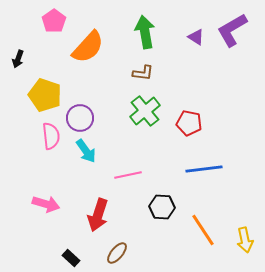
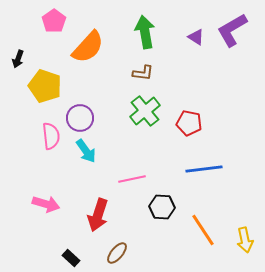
yellow pentagon: moved 9 px up
pink line: moved 4 px right, 4 px down
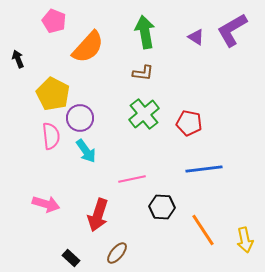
pink pentagon: rotated 15 degrees counterclockwise
black arrow: rotated 138 degrees clockwise
yellow pentagon: moved 8 px right, 8 px down; rotated 8 degrees clockwise
green cross: moved 1 px left, 3 px down
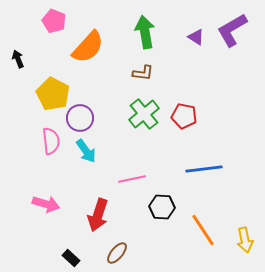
red pentagon: moved 5 px left, 7 px up
pink semicircle: moved 5 px down
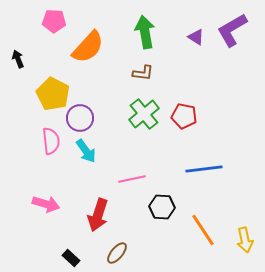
pink pentagon: rotated 20 degrees counterclockwise
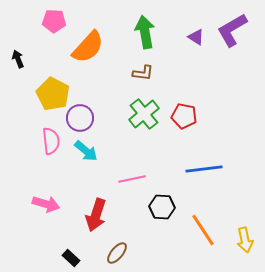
cyan arrow: rotated 15 degrees counterclockwise
red arrow: moved 2 px left
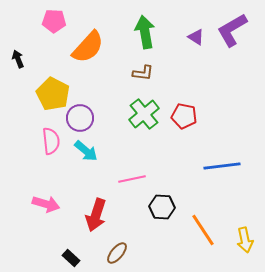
blue line: moved 18 px right, 3 px up
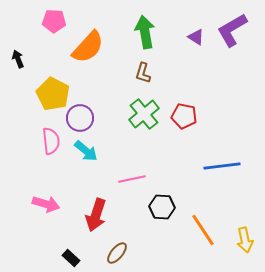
brown L-shape: rotated 100 degrees clockwise
